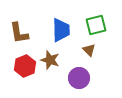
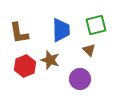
purple circle: moved 1 px right, 1 px down
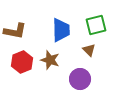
brown L-shape: moved 4 px left, 2 px up; rotated 70 degrees counterclockwise
red hexagon: moved 3 px left, 4 px up
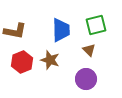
purple circle: moved 6 px right
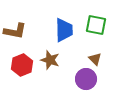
green square: rotated 25 degrees clockwise
blue trapezoid: moved 3 px right
brown triangle: moved 6 px right, 9 px down
red hexagon: moved 3 px down
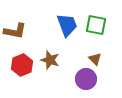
blue trapezoid: moved 3 px right, 5 px up; rotated 20 degrees counterclockwise
